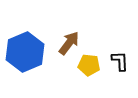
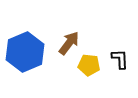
black L-shape: moved 2 px up
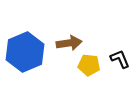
brown arrow: rotated 45 degrees clockwise
black L-shape: rotated 20 degrees counterclockwise
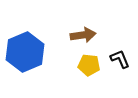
brown arrow: moved 14 px right, 8 px up
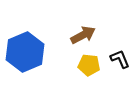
brown arrow: rotated 20 degrees counterclockwise
